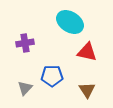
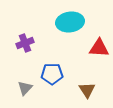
cyan ellipse: rotated 40 degrees counterclockwise
purple cross: rotated 12 degrees counterclockwise
red triangle: moved 12 px right, 4 px up; rotated 10 degrees counterclockwise
blue pentagon: moved 2 px up
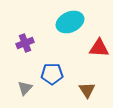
cyan ellipse: rotated 16 degrees counterclockwise
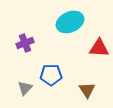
blue pentagon: moved 1 px left, 1 px down
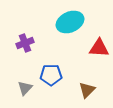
brown triangle: rotated 18 degrees clockwise
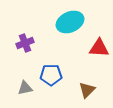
gray triangle: rotated 35 degrees clockwise
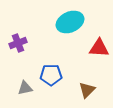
purple cross: moved 7 px left
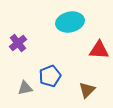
cyan ellipse: rotated 12 degrees clockwise
purple cross: rotated 18 degrees counterclockwise
red triangle: moved 2 px down
blue pentagon: moved 1 px left, 1 px down; rotated 20 degrees counterclockwise
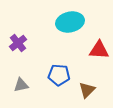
blue pentagon: moved 9 px right, 1 px up; rotated 25 degrees clockwise
gray triangle: moved 4 px left, 3 px up
